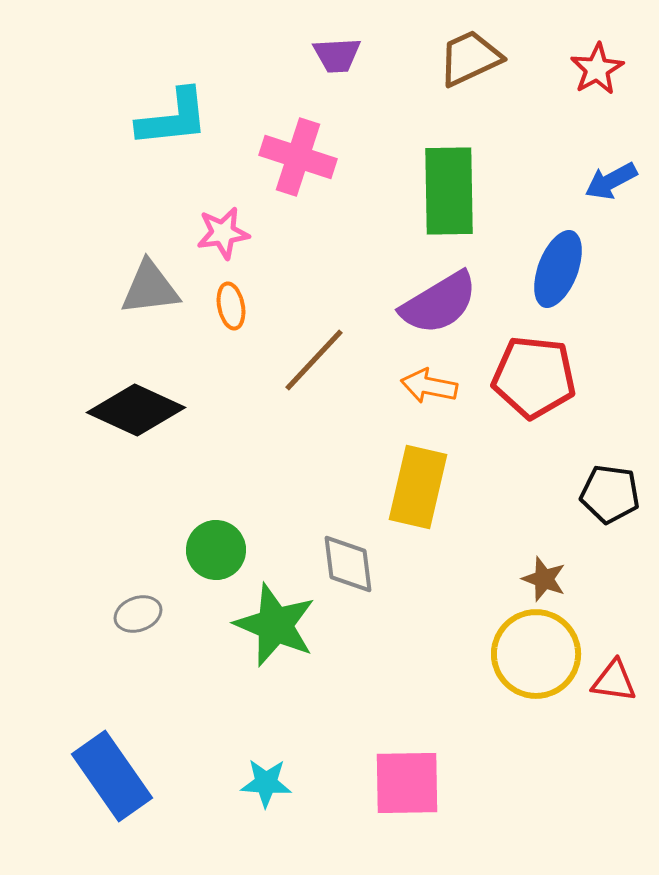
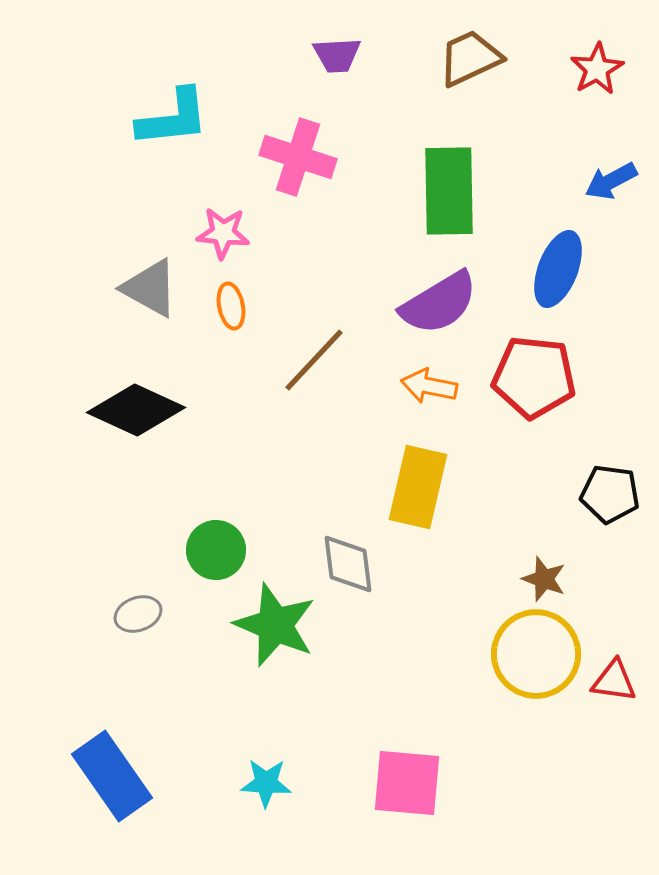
pink star: rotated 14 degrees clockwise
gray triangle: rotated 36 degrees clockwise
pink square: rotated 6 degrees clockwise
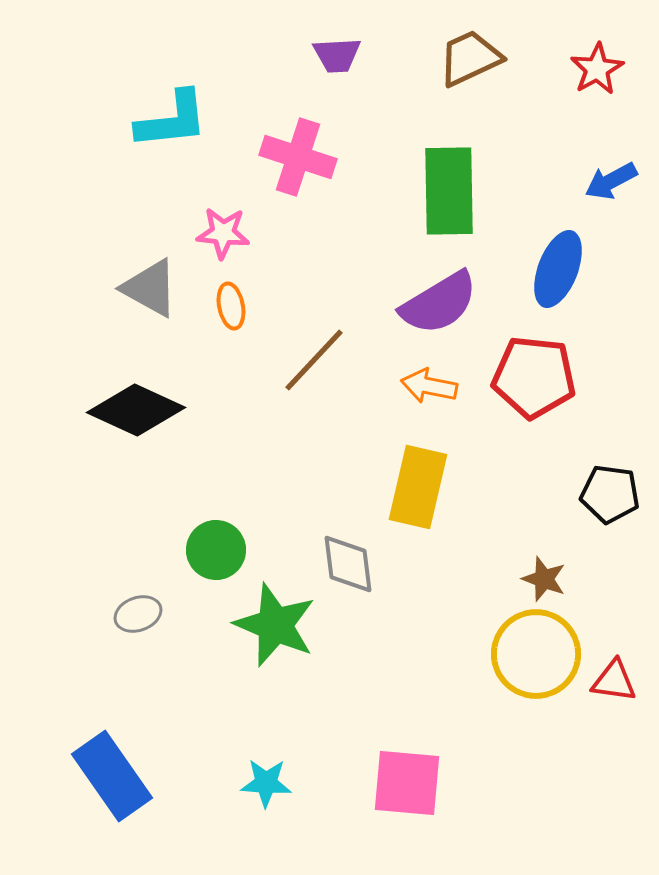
cyan L-shape: moved 1 px left, 2 px down
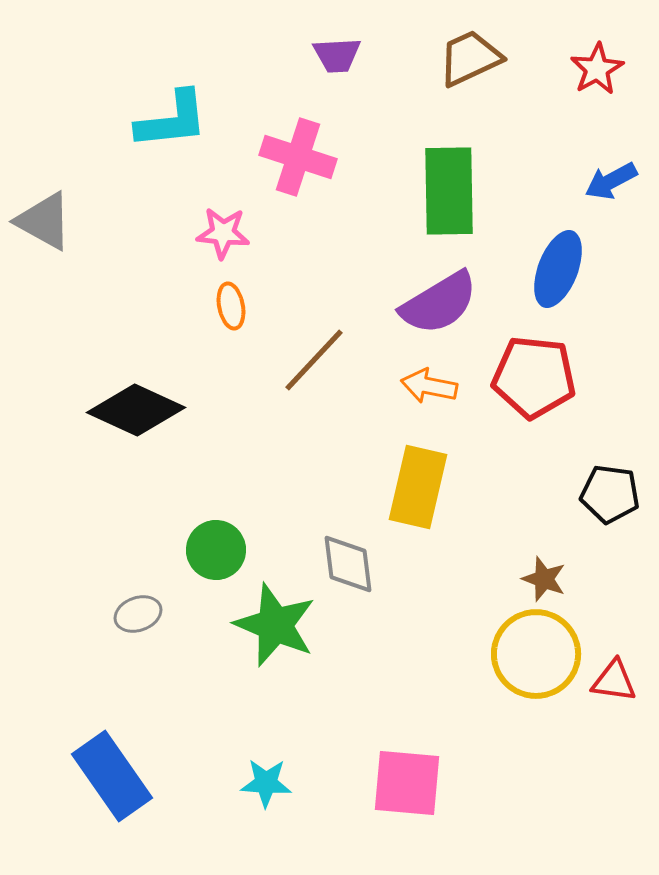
gray triangle: moved 106 px left, 67 px up
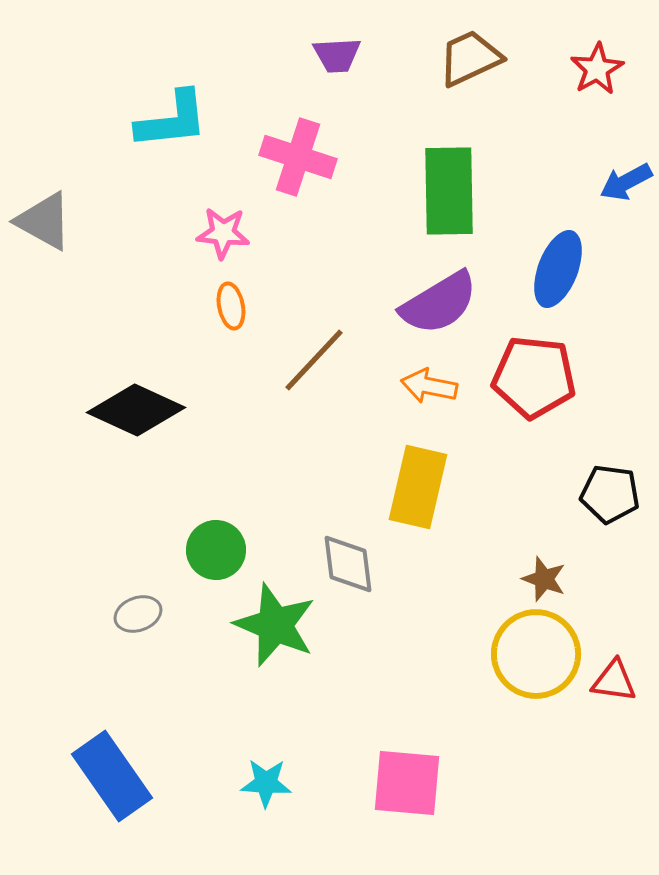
blue arrow: moved 15 px right, 1 px down
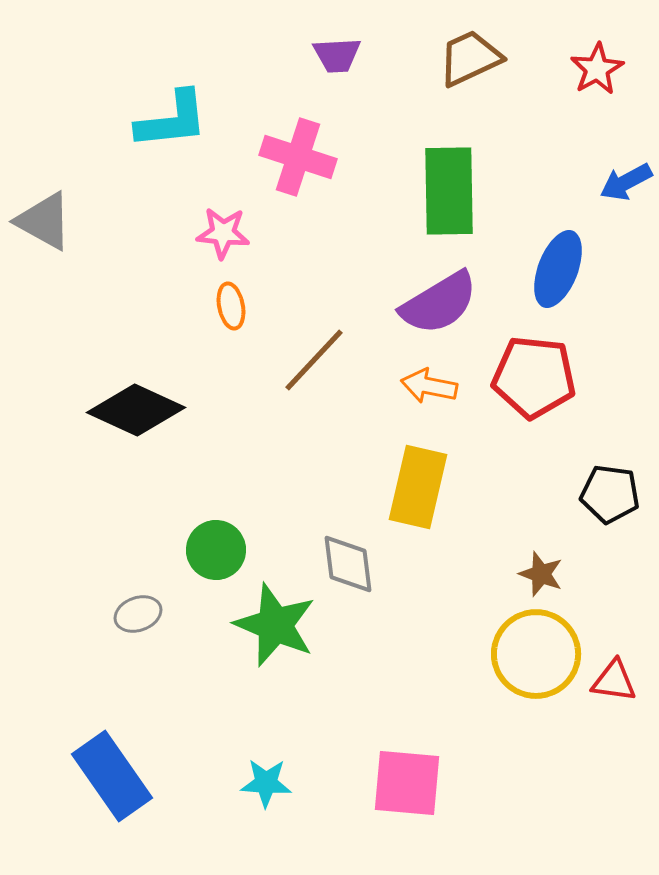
brown star: moved 3 px left, 5 px up
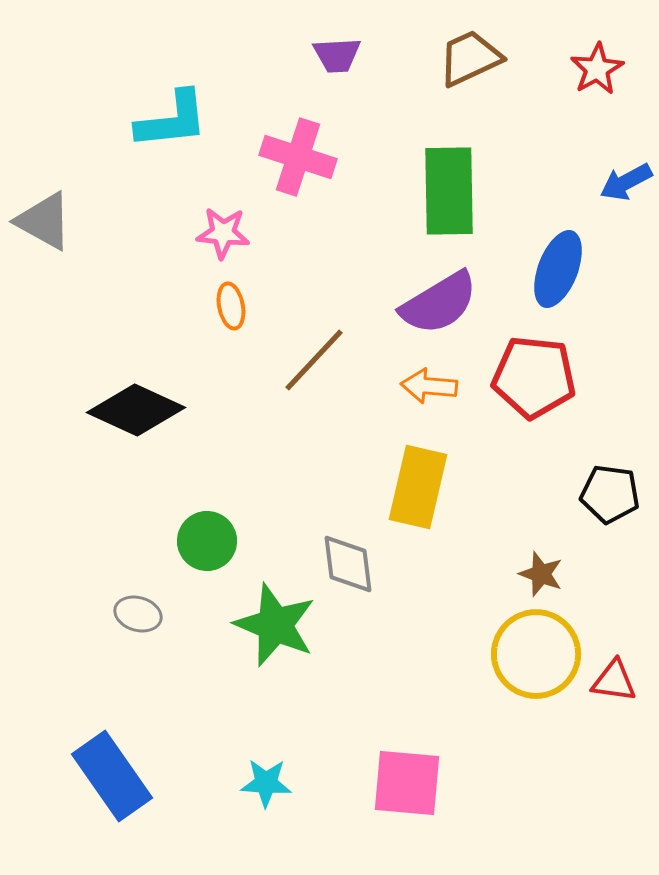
orange arrow: rotated 6 degrees counterclockwise
green circle: moved 9 px left, 9 px up
gray ellipse: rotated 36 degrees clockwise
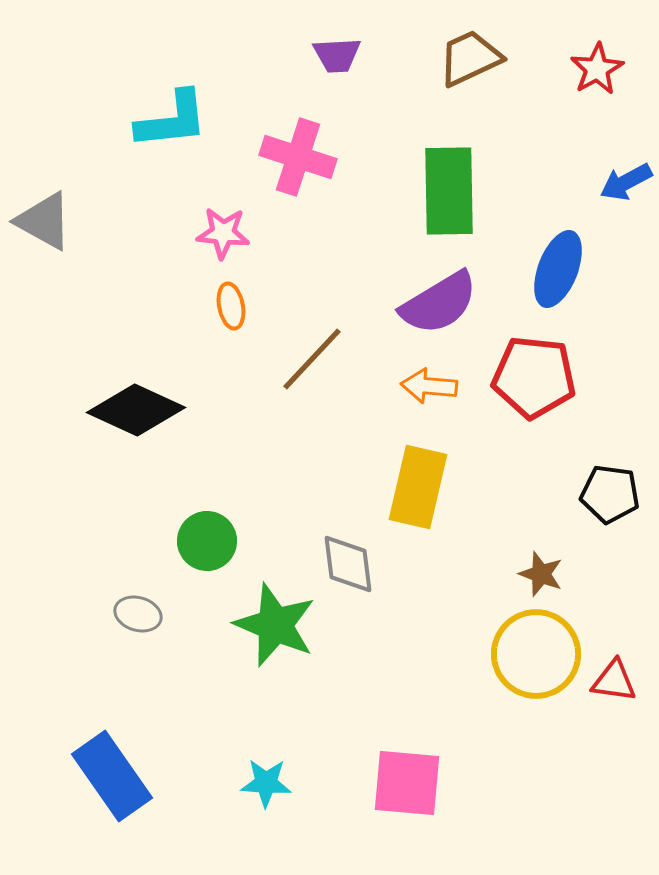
brown line: moved 2 px left, 1 px up
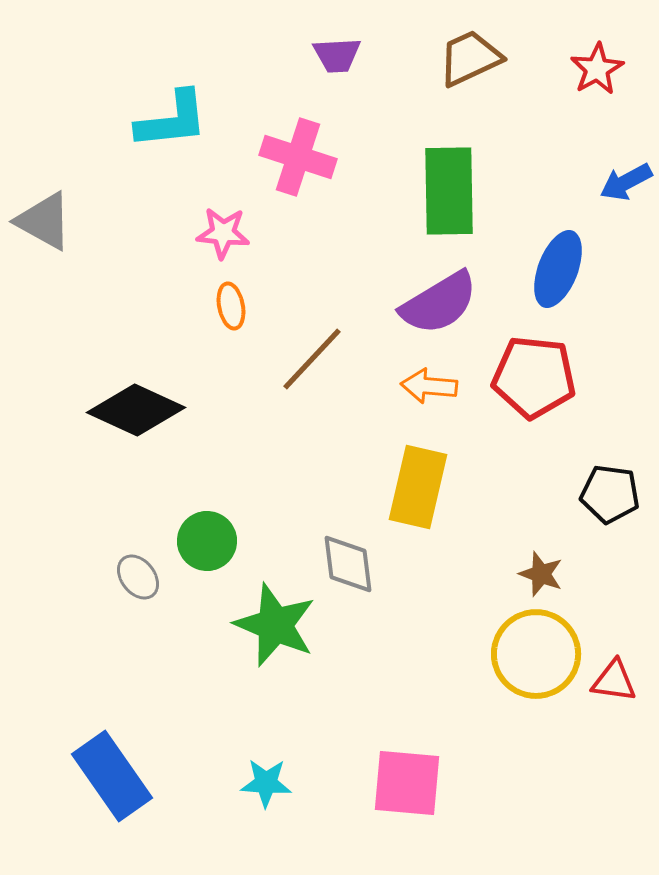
gray ellipse: moved 37 px up; rotated 36 degrees clockwise
